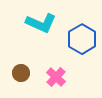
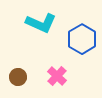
brown circle: moved 3 px left, 4 px down
pink cross: moved 1 px right, 1 px up
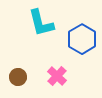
cyan L-shape: rotated 52 degrees clockwise
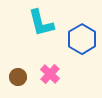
pink cross: moved 7 px left, 2 px up
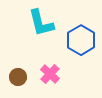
blue hexagon: moved 1 px left, 1 px down
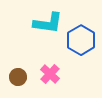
cyan L-shape: moved 7 px right; rotated 68 degrees counterclockwise
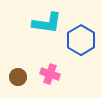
cyan L-shape: moved 1 px left
pink cross: rotated 24 degrees counterclockwise
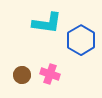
brown circle: moved 4 px right, 2 px up
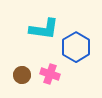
cyan L-shape: moved 3 px left, 6 px down
blue hexagon: moved 5 px left, 7 px down
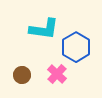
pink cross: moved 7 px right; rotated 24 degrees clockwise
